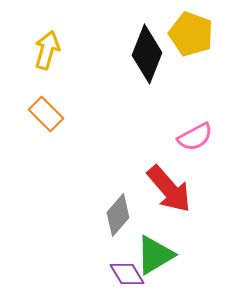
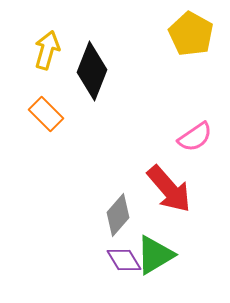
yellow pentagon: rotated 9 degrees clockwise
black diamond: moved 55 px left, 17 px down
pink semicircle: rotated 6 degrees counterclockwise
purple diamond: moved 3 px left, 14 px up
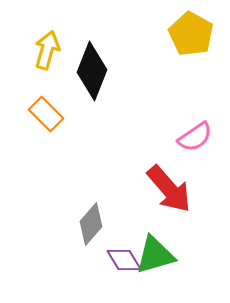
gray diamond: moved 27 px left, 9 px down
green triangle: rotated 15 degrees clockwise
